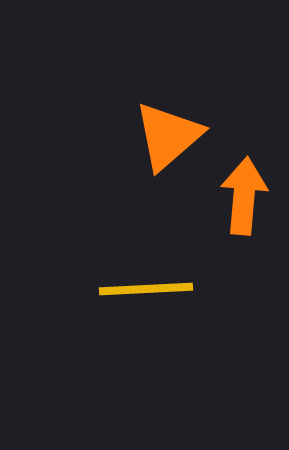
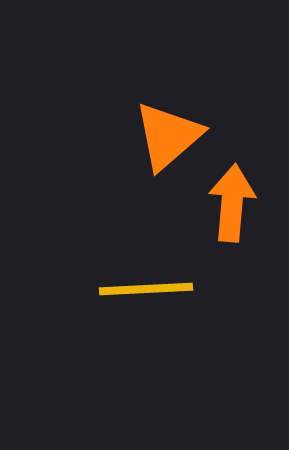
orange arrow: moved 12 px left, 7 px down
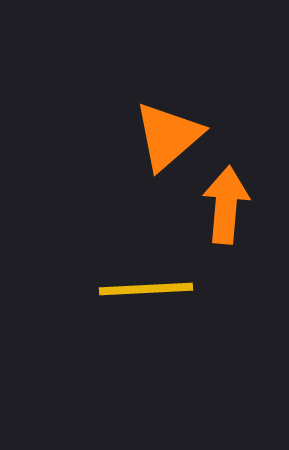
orange arrow: moved 6 px left, 2 px down
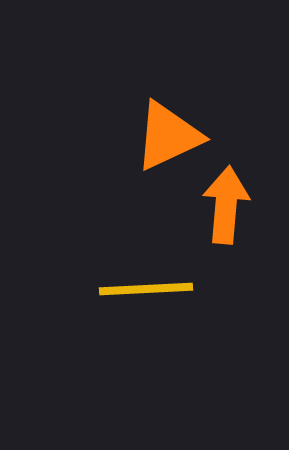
orange triangle: rotated 16 degrees clockwise
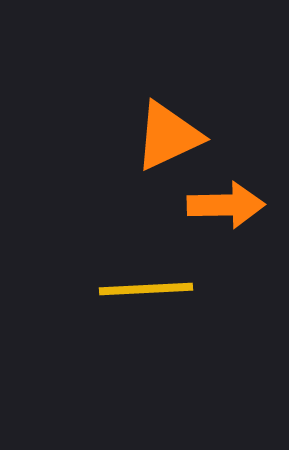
orange arrow: rotated 84 degrees clockwise
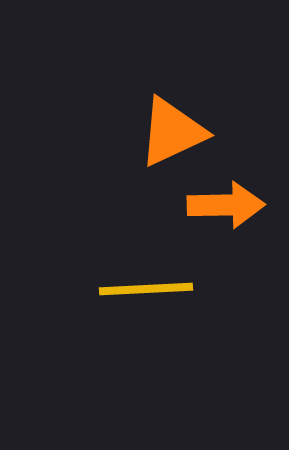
orange triangle: moved 4 px right, 4 px up
